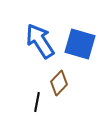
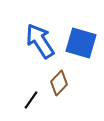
blue square: moved 1 px right, 1 px up
black line: moved 6 px left, 2 px up; rotated 24 degrees clockwise
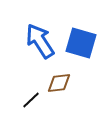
brown diamond: rotated 40 degrees clockwise
black line: rotated 12 degrees clockwise
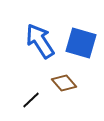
brown diamond: moved 5 px right; rotated 55 degrees clockwise
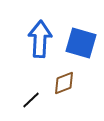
blue arrow: moved 2 px up; rotated 36 degrees clockwise
brown diamond: rotated 70 degrees counterclockwise
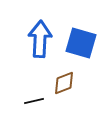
black line: moved 3 px right, 1 px down; rotated 30 degrees clockwise
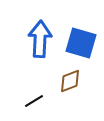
brown diamond: moved 6 px right, 2 px up
black line: rotated 18 degrees counterclockwise
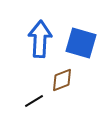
brown diamond: moved 8 px left, 1 px up
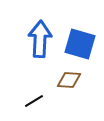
blue square: moved 1 px left, 1 px down
brown diamond: moved 7 px right; rotated 25 degrees clockwise
